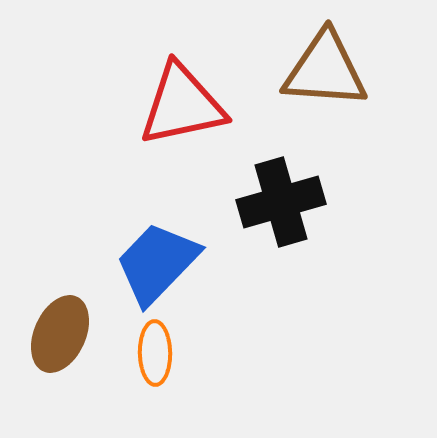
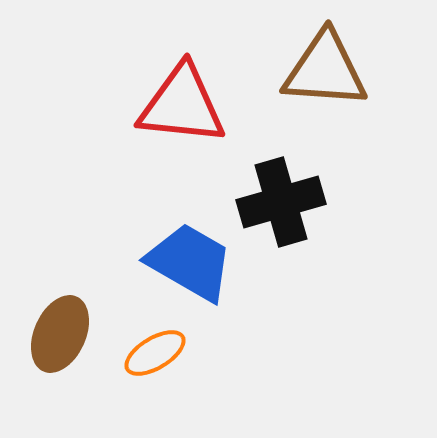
red triangle: rotated 18 degrees clockwise
blue trapezoid: moved 33 px right, 1 px up; rotated 76 degrees clockwise
orange ellipse: rotated 60 degrees clockwise
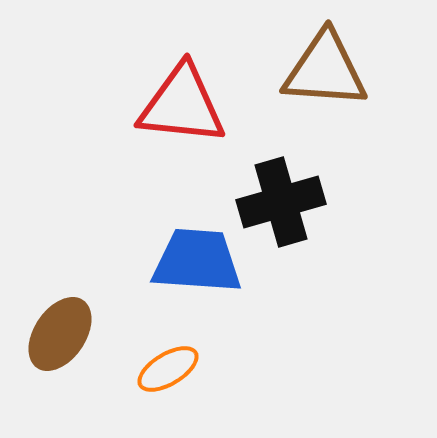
blue trapezoid: moved 7 px right, 1 px up; rotated 26 degrees counterclockwise
brown ellipse: rotated 10 degrees clockwise
orange ellipse: moved 13 px right, 16 px down
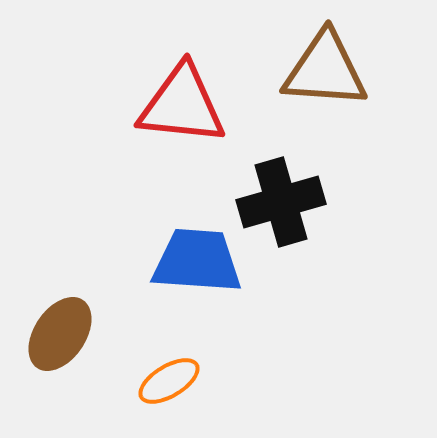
orange ellipse: moved 1 px right, 12 px down
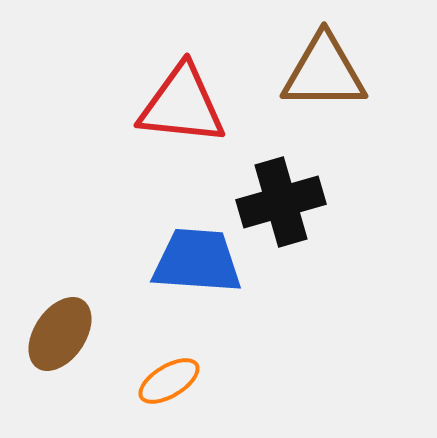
brown triangle: moved 1 px left, 2 px down; rotated 4 degrees counterclockwise
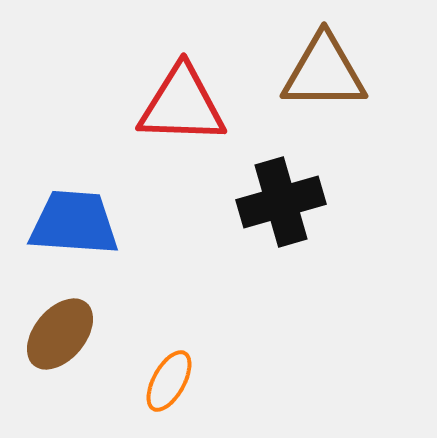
red triangle: rotated 4 degrees counterclockwise
blue trapezoid: moved 123 px left, 38 px up
brown ellipse: rotated 6 degrees clockwise
orange ellipse: rotated 30 degrees counterclockwise
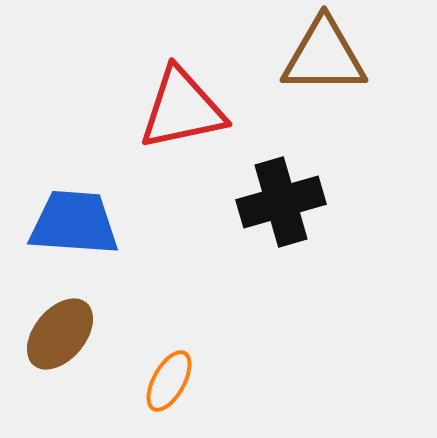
brown triangle: moved 16 px up
red triangle: moved 4 px down; rotated 14 degrees counterclockwise
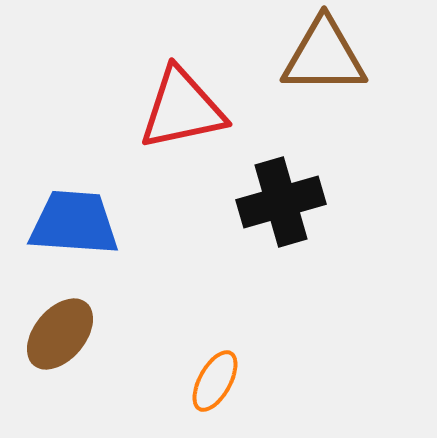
orange ellipse: moved 46 px right
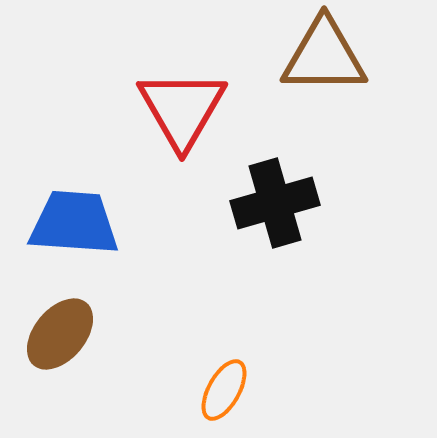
red triangle: rotated 48 degrees counterclockwise
black cross: moved 6 px left, 1 px down
orange ellipse: moved 9 px right, 9 px down
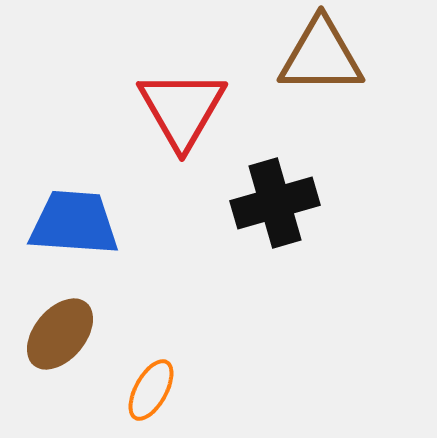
brown triangle: moved 3 px left
orange ellipse: moved 73 px left
